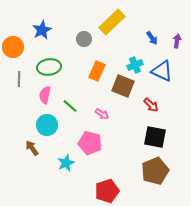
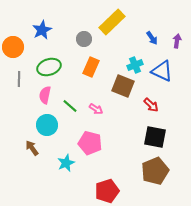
green ellipse: rotated 10 degrees counterclockwise
orange rectangle: moved 6 px left, 4 px up
pink arrow: moved 6 px left, 5 px up
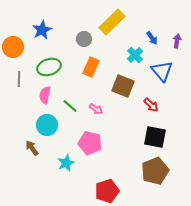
cyan cross: moved 10 px up; rotated 21 degrees counterclockwise
blue triangle: rotated 25 degrees clockwise
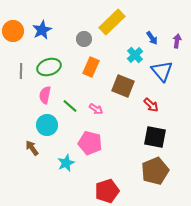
orange circle: moved 16 px up
gray line: moved 2 px right, 8 px up
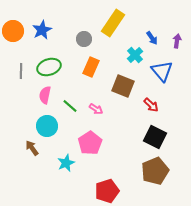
yellow rectangle: moved 1 px right, 1 px down; rotated 12 degrees counterclockwise
cyan circle: moved 1 px down
black square: rotated 15 degrees clockwise
pink pentagon: rotated 25 degrees clockwise
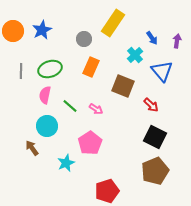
green ellipse: moved 1 px right, 2 px down
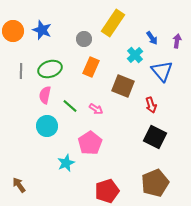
blue star: rotated 24 degrees counterclockwise
red arrow: rotated 28 degrees clockwise
brown arrow: moved 13 px left, 37 px down
brown pentagon: moved 12 px down
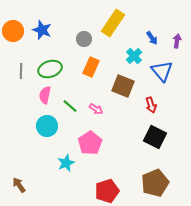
cyan cross: moved 1 px left, 1 px down
